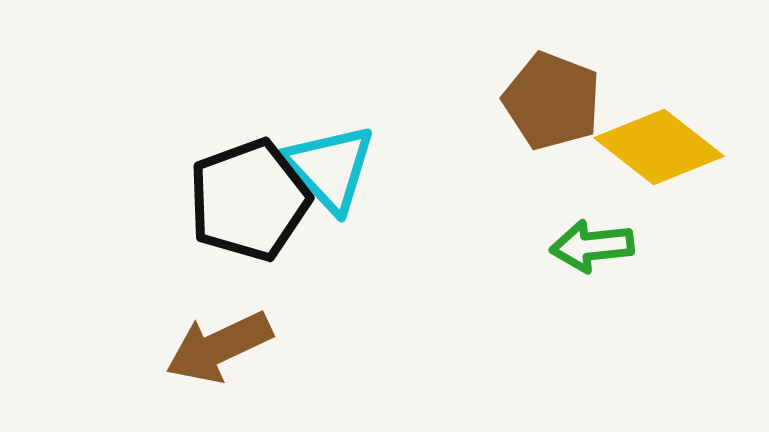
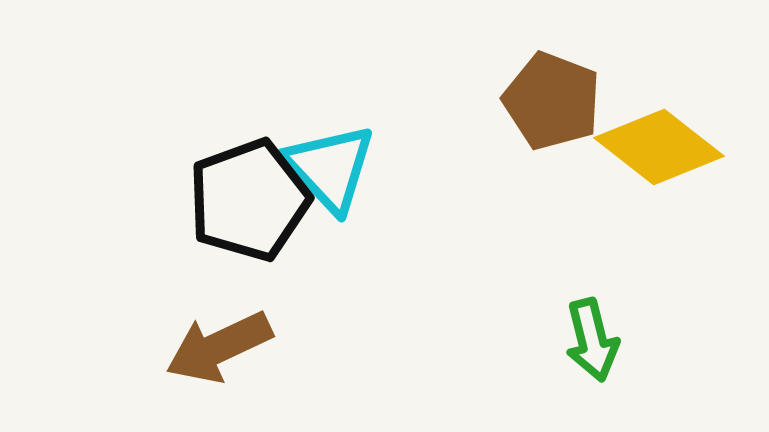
green arrow: moved 94 px down; rotated 98 degrees counterclockwise
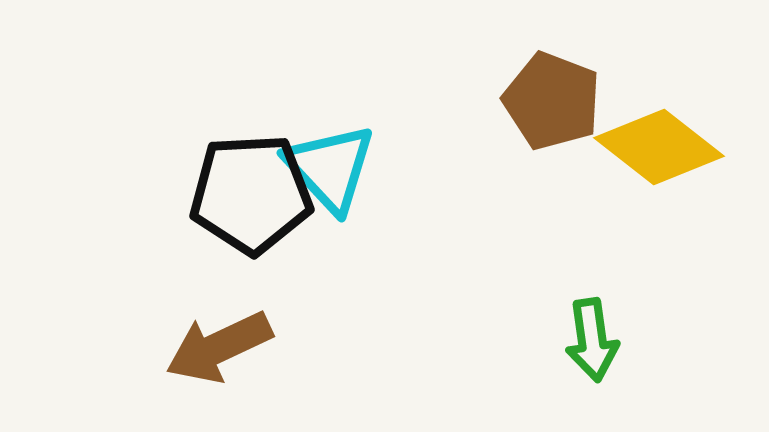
black pentagon: moved 2 px right, 6 px up; rotated 17 degrees clockwise
green arrow: rotated 6 degrees clockwise
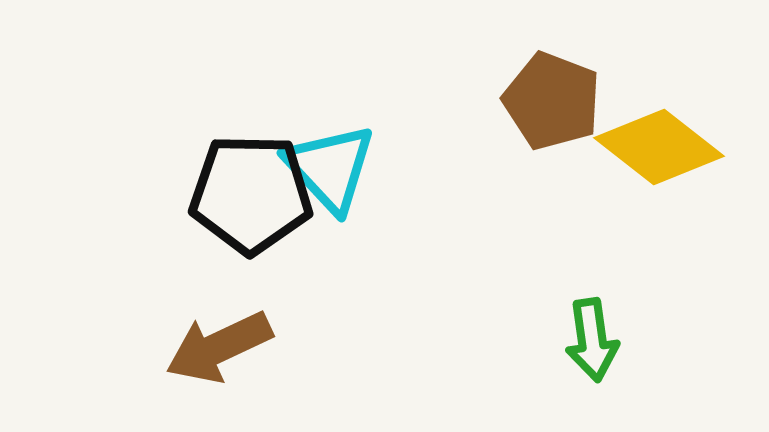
black pentagon: rotated 4 degrees clockwise
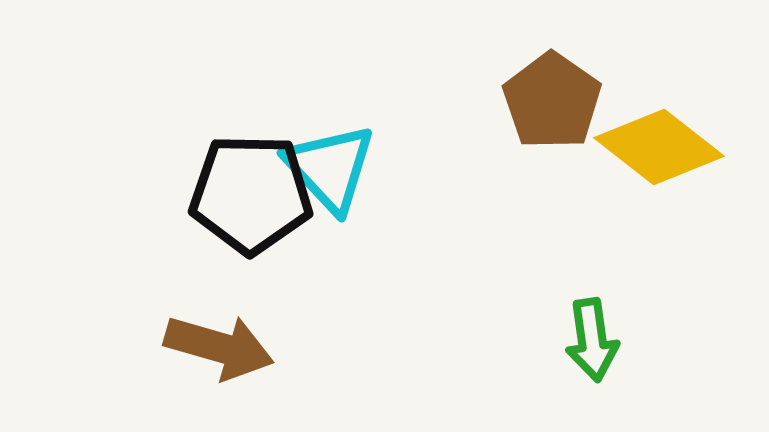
brown pentagon: rotated 14 degrees clockwise
brown arrow: rotated 139 degrees counterclockwise
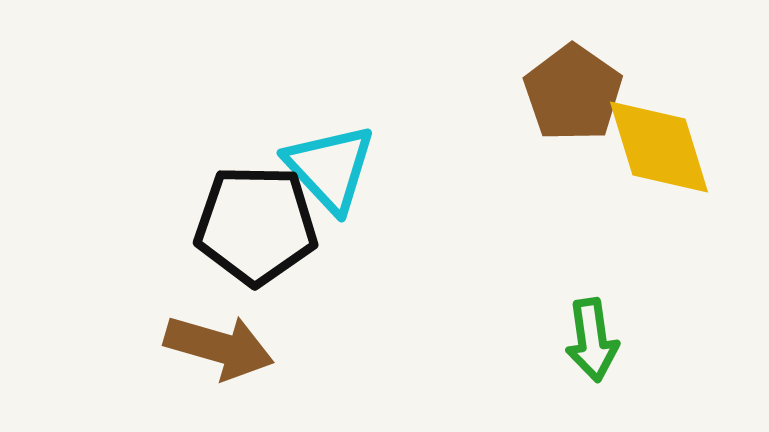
brown pentagon: moved 21 px right, 8 px up
yellow diamond: rotated 35 degrees clockwise
black pentagon: moved 5 px right, 31 px down
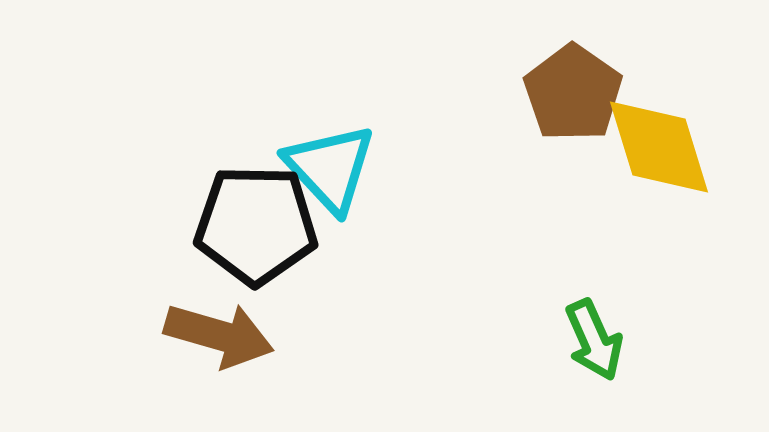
green arrow: moved 2 px right; rotated 16 degrees counterclockwise
brown arrow: moved 12 px up
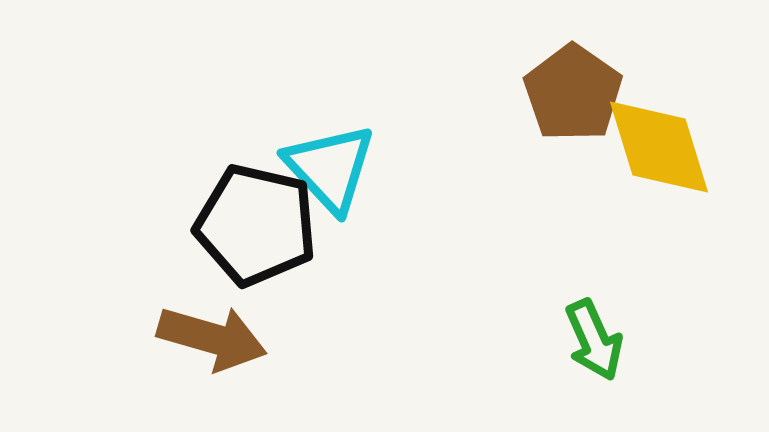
black pentagon: rotated 12 degrees clockwise
brown arrow: moved 7 px left, 3 px down
